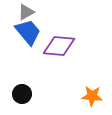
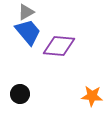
black circle: moved 2 px left
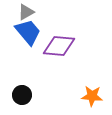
black circle: moved 2 px right, 1 px down
